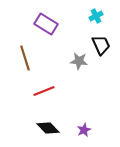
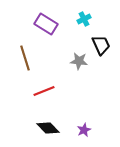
cyan cross: moved 12 px left, 3 px down
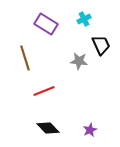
purple star: moved 6 px right
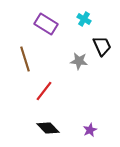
cyan cross: rotated 32 degrees counterclockwise
black trapezoid: moved 1 px right, 1 px down
brown line: moved 1 px down
red line: rotated 30 degrees counterclockwise
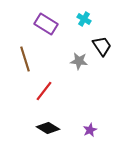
black trapezoid: rotated 10 degrees counterclockwise
black diamond: rotated 15 degrees counterclockwise
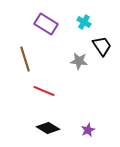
cyan cross: moved 3 px down
red line: rotated 75 degrees clockwise
purple star: moved 2 px left
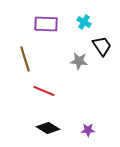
purple rectangle: rotated 30 degrees counterclockwise
purple star: rotated 24 degrees clockwise
